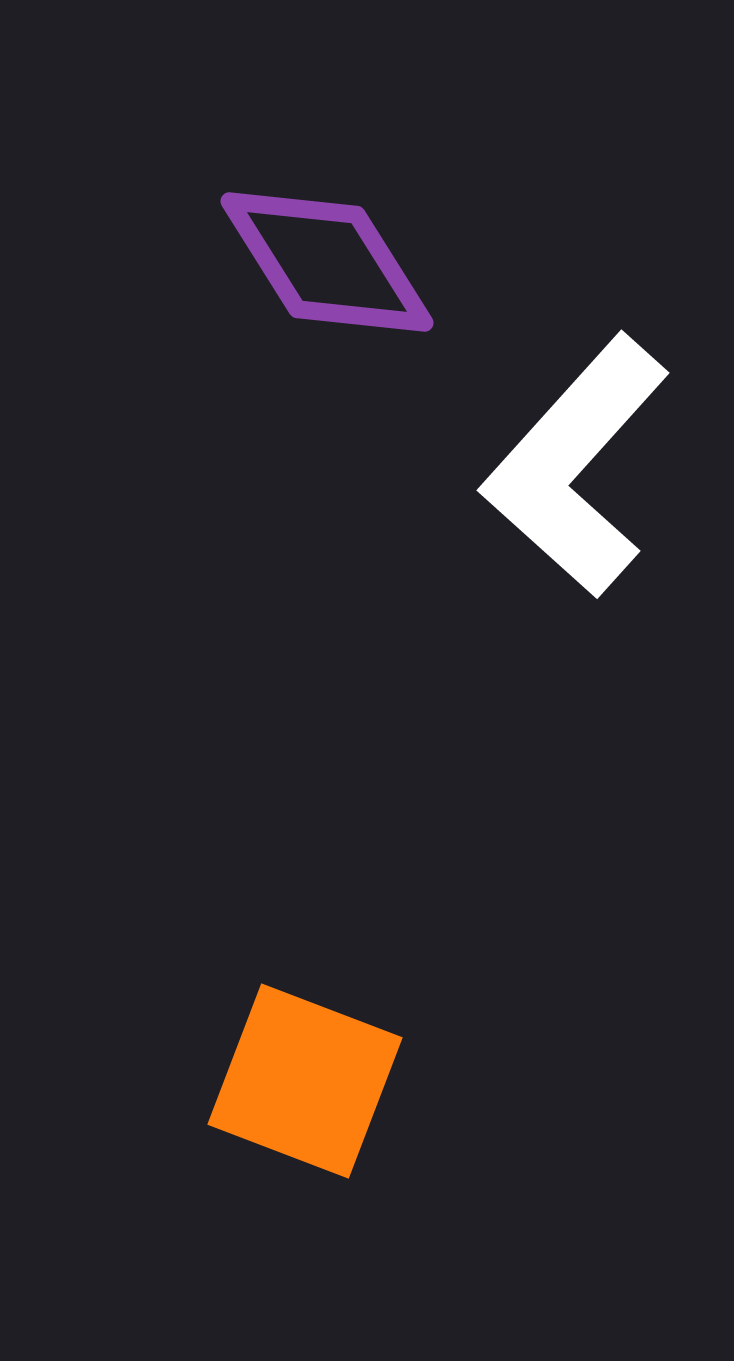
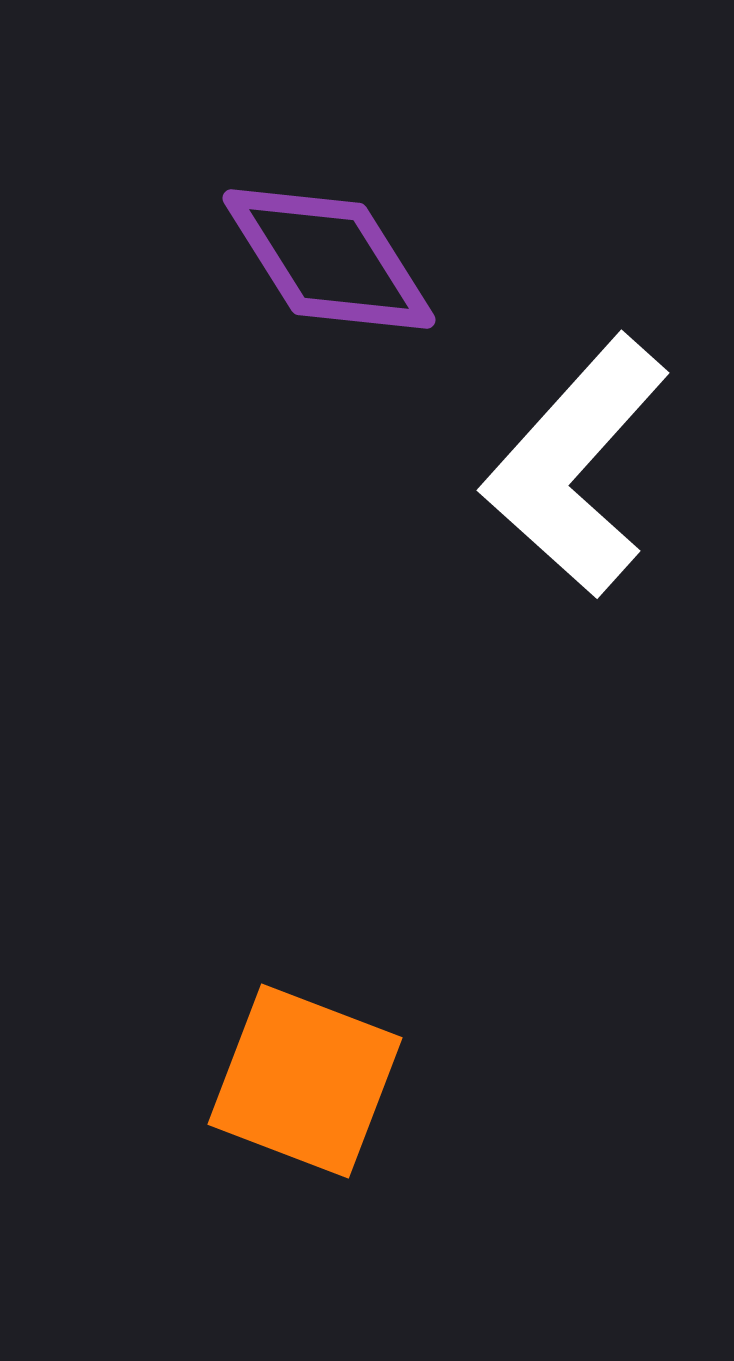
purple diamond: moved 2 px right, 3 px up
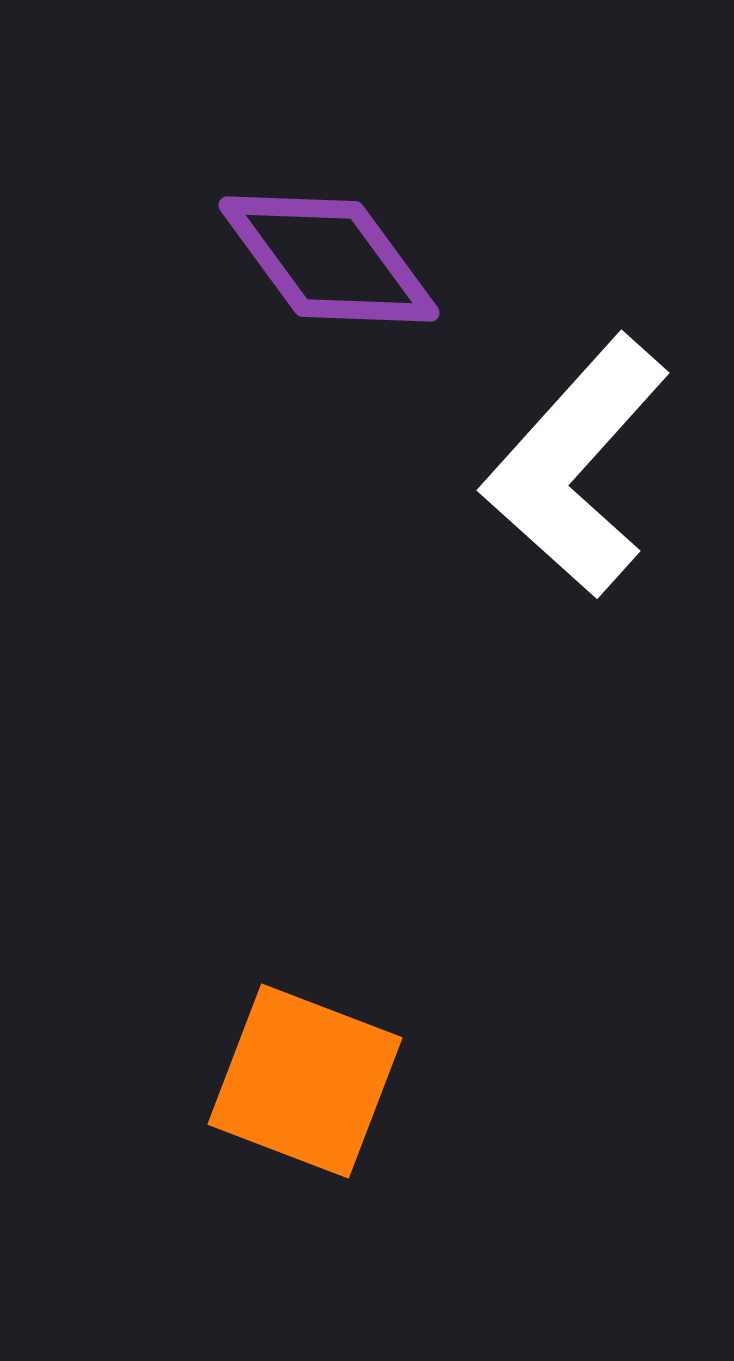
purple diamond: rotated 4 degrees counterclockwise
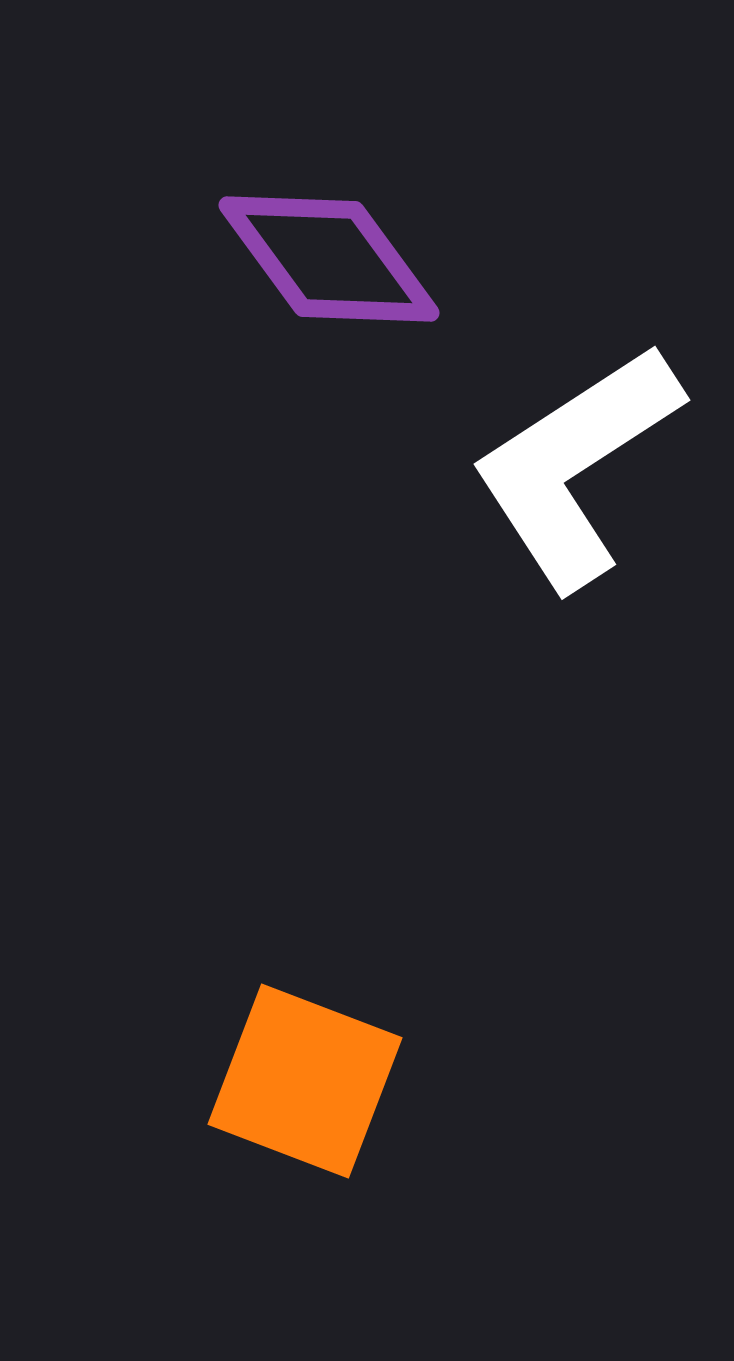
white L-shape: rotated 15 degrees clockwise
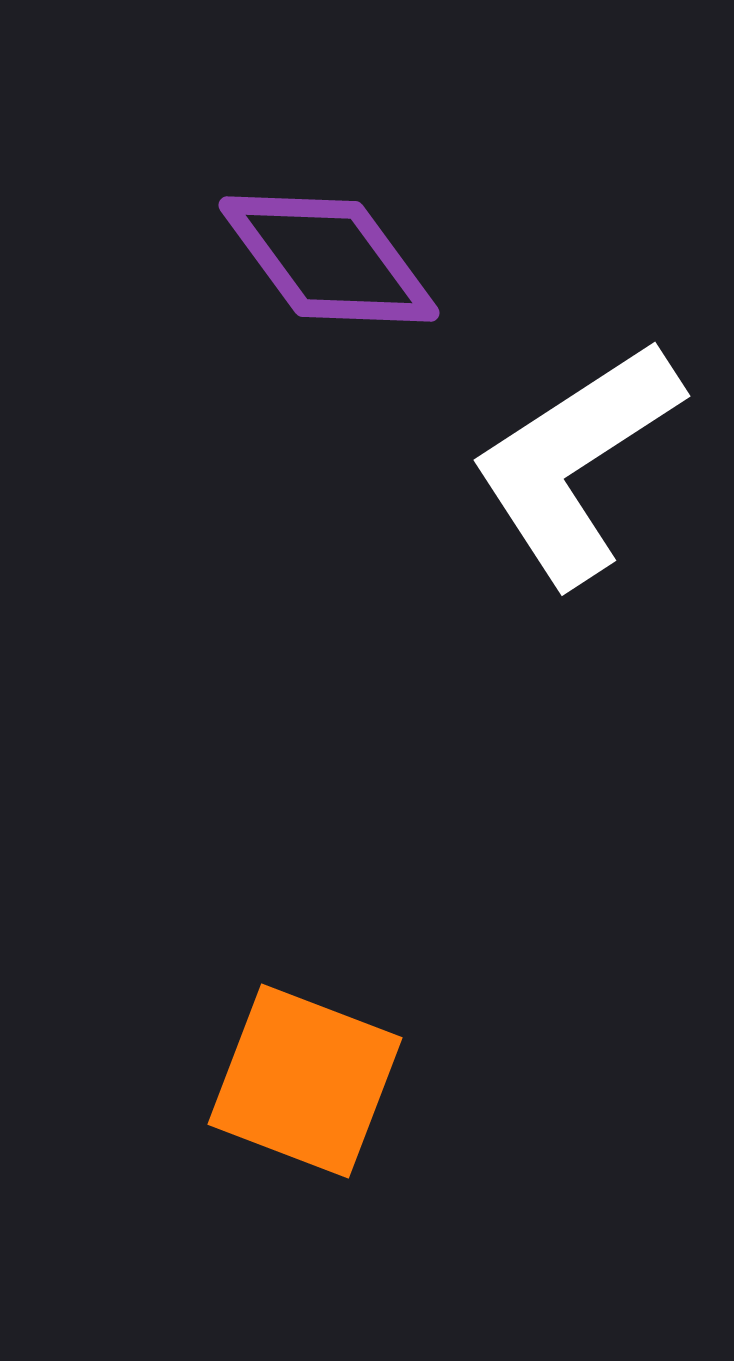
white L-shape: moved 4 px up
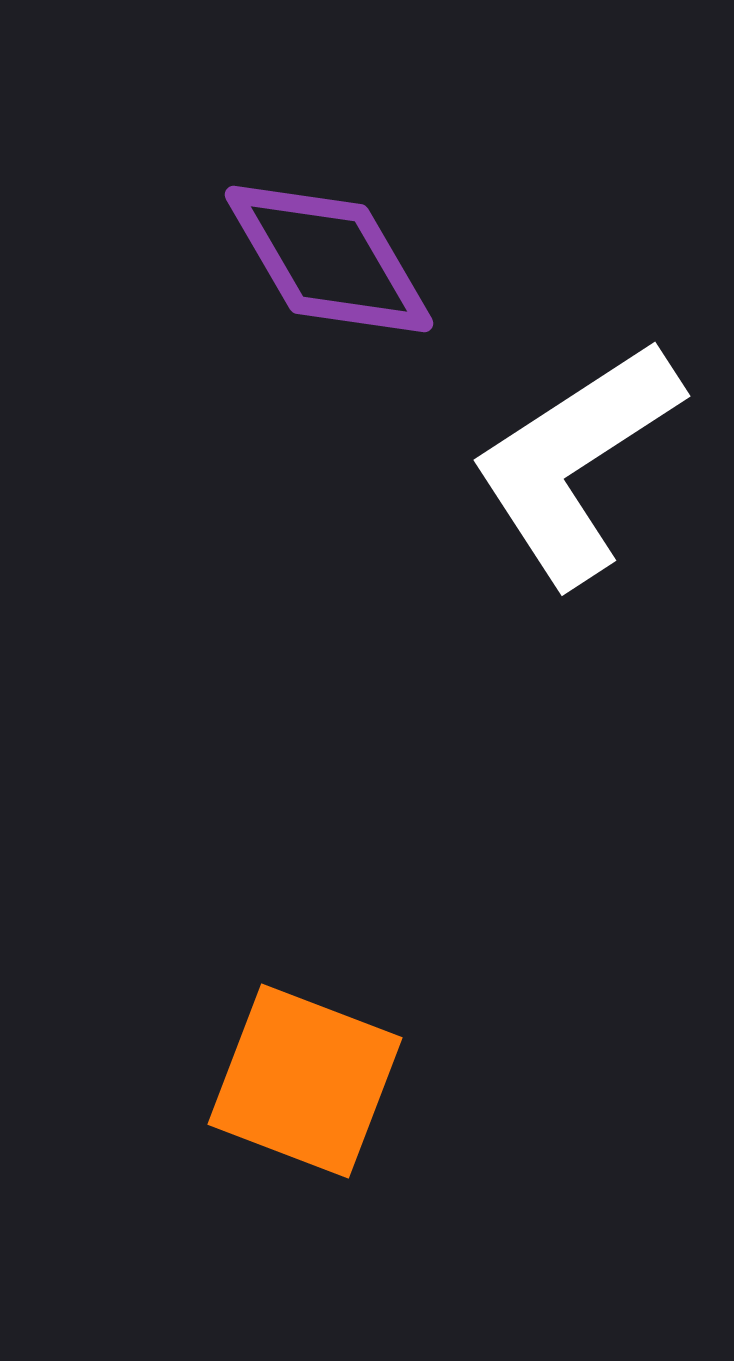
purple diamond: rotated 6 degrees clockwise
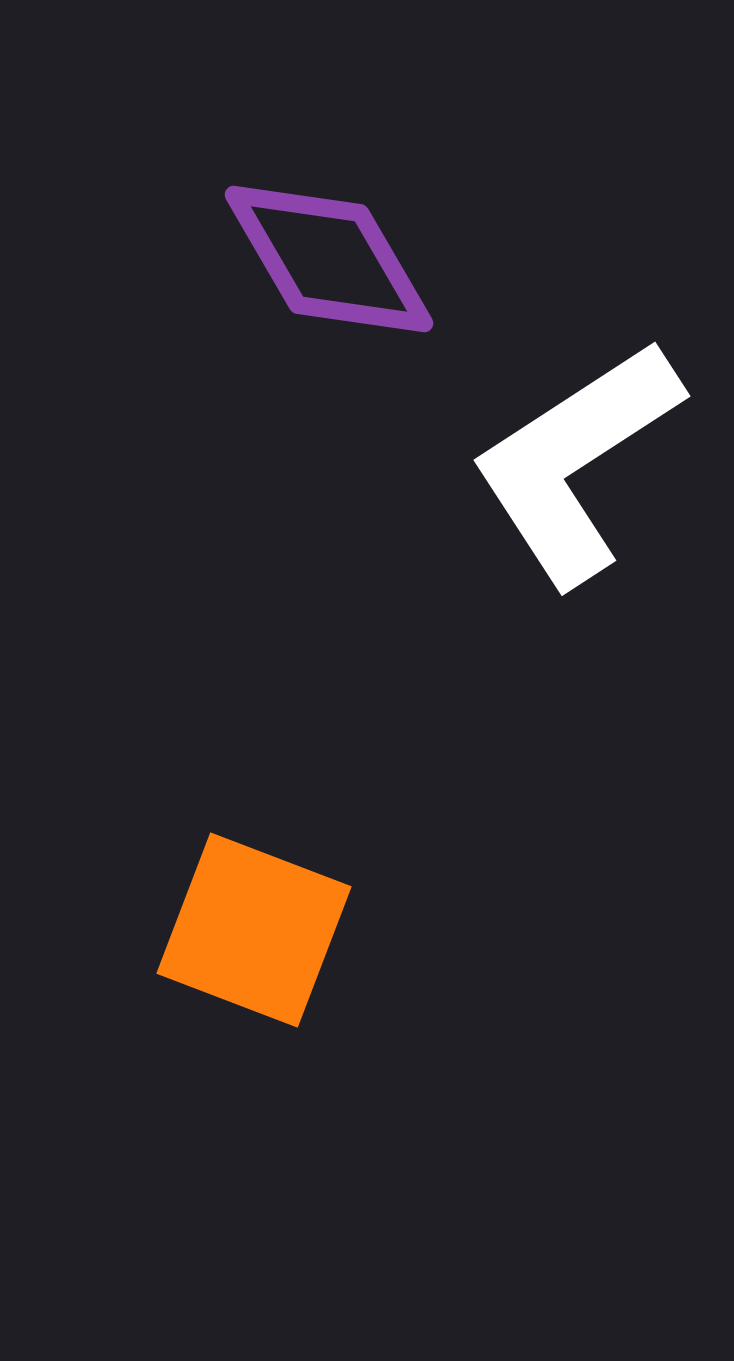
orange square: moved 51 px left, 151 px up
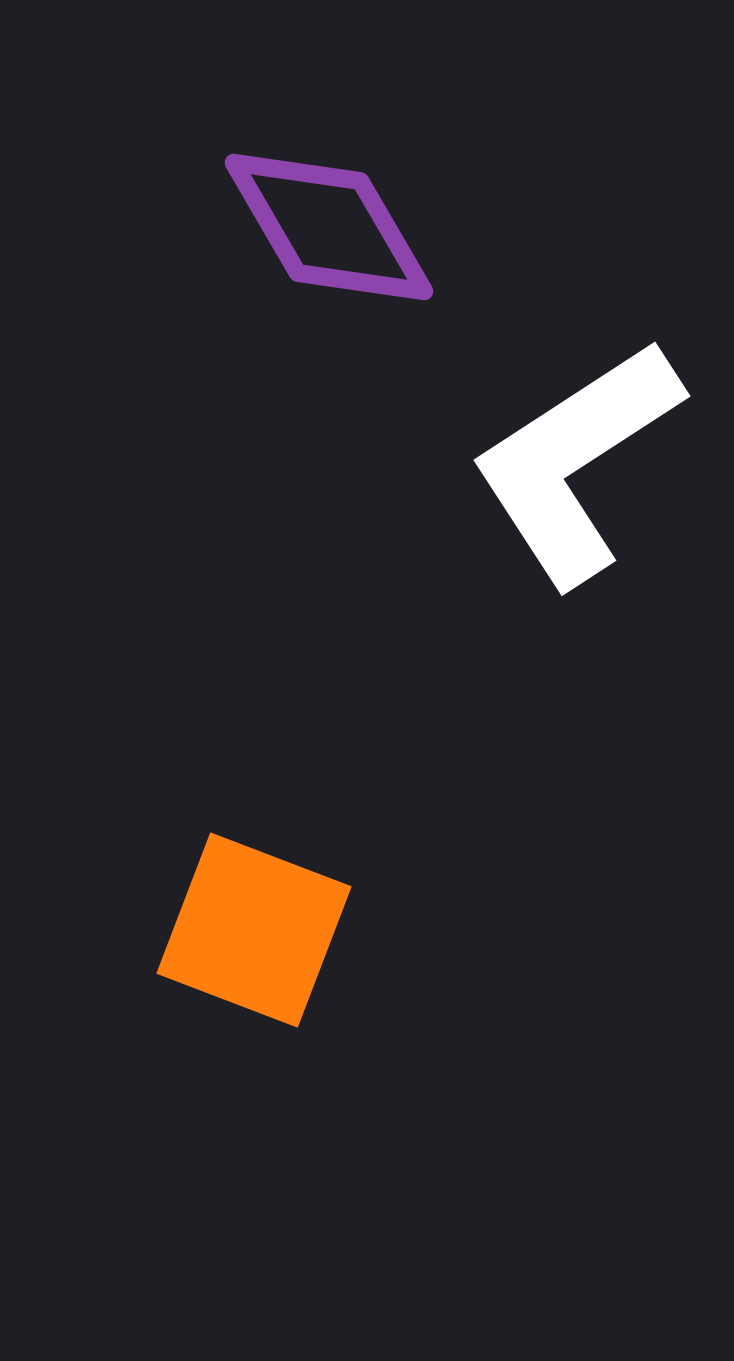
purple diamond: moved 32 px up
